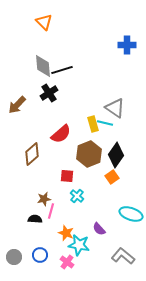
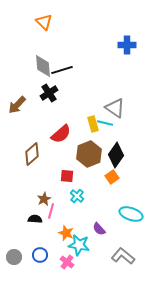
brown star: rotated 16 degrees counterclockwise
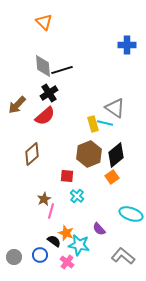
red semicircle: moved 16 px left, 18 px up
black diamond: rotated 15 degrees clockwise
black semicircle: moved 19 px right, 22 px down; rotated 32 degrees clockwise
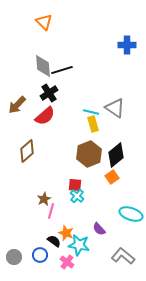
cyan line: moved 14 px left, 11 px up
brown diamond: moved 5 px left, 3 px up
red square: moved 8 px right, 9 px down
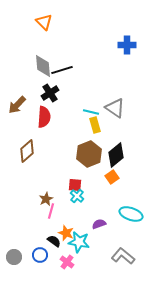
black cross: moved 1 px right
red semicircle: moved 1 px left, 1 px down; rotated 45 degrees counterclockwise
yellow rectangle: moved 2 px right, 1 px down
brown star: moved 2 px right
purple semicircle: moved 5 px up; rotated 112 degrees clockwise
cyan star: moved 3 px up
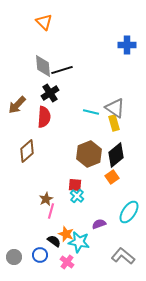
yellow rectangle: moved 19 px right, 2 px up
cyan ellipse: moved 2 px left, 2 px up; rotated 75 degrees counterclockwise
orange star: moved 1 px down
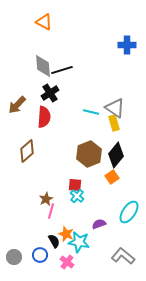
orange triangle: rotated 18 degrees counterclockwise
black diamond: rotated 10 degrees counterclockwise
black semicircle: rotated 24 degrees clockwise
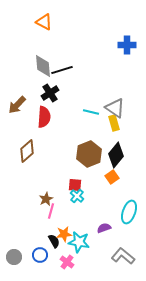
cyan ellipse: rotated 15 degrees counterclockwise
purple semicircle: moved 5 px right, 4 px down
orange star: moved 2 px left; rotated 28 degrees counterclockwise
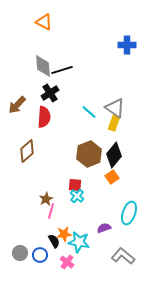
cyan line: moved 2 px left; rotated 28 degrees clockwise
yellow rectangle: rotated 35 degrees clockwise
black diamond: moved 2 px left
cyan ellipse: moved 1 px down
gray circle: moved 6 px right, 4 px up
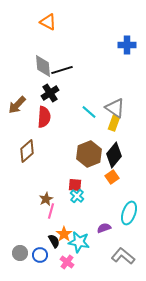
orange triangle: moved 4 px right
orange star: rotated 28 degrees counterclockwise
